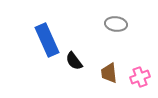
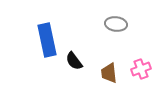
blue rectangle: rotated 12 degrees clockwise
pink cross: moved 1 px right, 8 px up
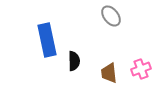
gray ellipse: moved 5 px left, 8 px up; rotated 45 degrees clockwise
black semicircle: rotated 144 degrees counterclockwise
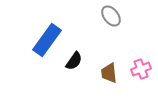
blue rectangle: rotated 48 degrees clockwise
black semicircle: rotated 36 degrees clockwise
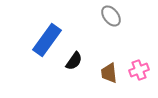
pink cross: moved 2 px left, 1 px down
